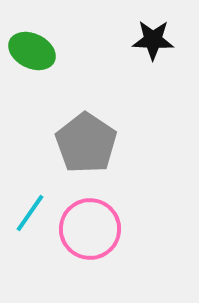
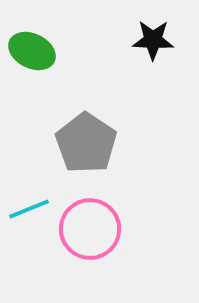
cyan line: moved 1 px left, 4 px up; rotated 33 degrees clockwise
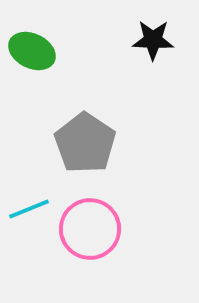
gray pentagon: moved 1 px left
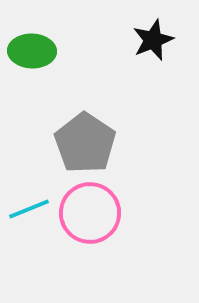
black star: rotated 24 degrees counterclockwise
green ellipse: rotated 24 degrees counterclockwise
pink circle: moved 16 px up
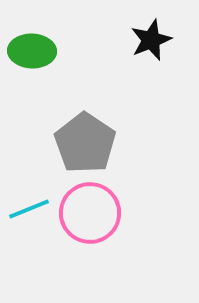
black star: moved 2 px left
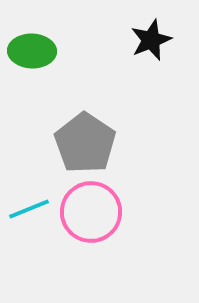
pink circle: moved 1 px right, 1 px up
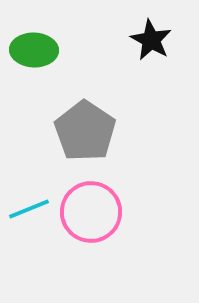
black star: rotated 21 degrees counterclockwise
green ellipse: moved 2 px right, 1 px up
gray pentagon: moved 12 px up
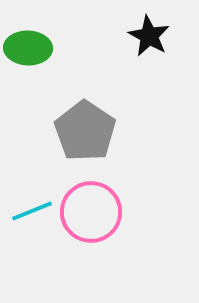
black star: moved 2 px left, 4 px up
green ellipse: moved 6 px left, 2 px up
cyan line: moved 3 px right, 2 px down
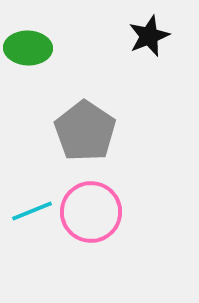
black star: rotated 21 degrees clockwise
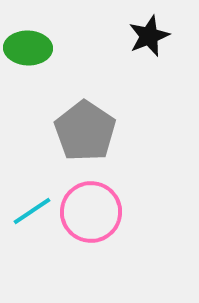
cyan line: rotated 12 degrees counterclockwise
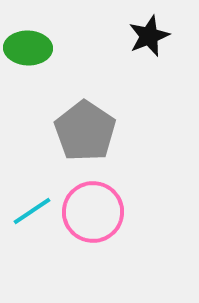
pink circle: moved 2 px right
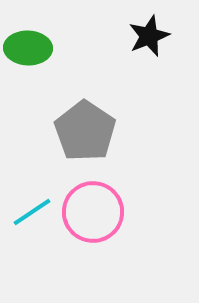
cyan line: moved 1 px down
